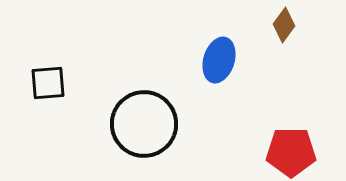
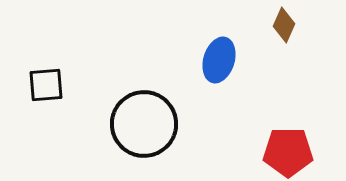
brown diamond: rotated 12 degrees counterclockwise
black square: moved 2 px left, 2 px down
red pentagon: moved 3 px left
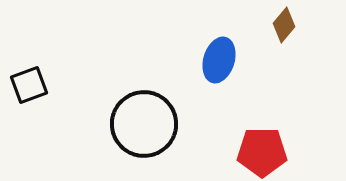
brown diamond: rotated 16 degrees clockwise
black square: moved 17 px left; rotated 15 degrees counterclockwise
red pentagon: moved 26 px left
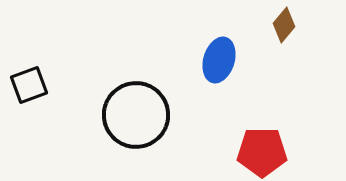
black circle: moved 8 px left, 9 px up
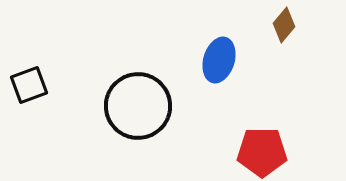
black circle: moved 2 px right, 9 px up
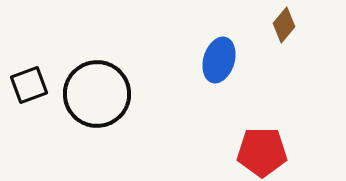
black circle: moved 41 px left, 12 px up
